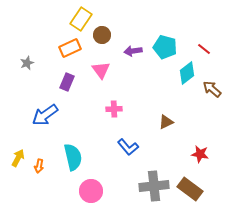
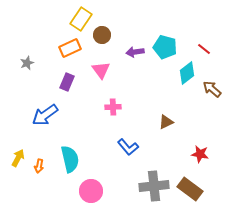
purple arrow: moved 2 px right, 1 px down
pink cross: moved 1 px left, 2 px up
cyan semicircle: moved 3 px left, 2 px down
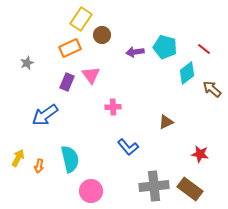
pink triangle: moved 10 px left, 5 px down
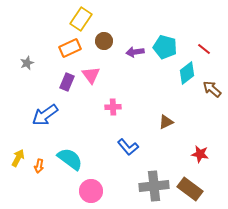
brown circle: moved 2 px right, 6 px down
cyan semicircle: rotated 40 degrees counterclockwise
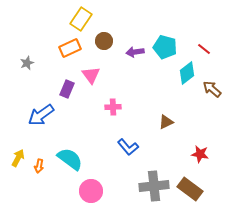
purple rectangle: moved 7 px down
blue arrow: moved 4 px left
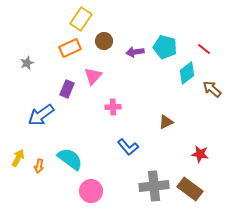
pink triangle: moved 2 px right, 1 px down; rotated 18 degrees clockwise
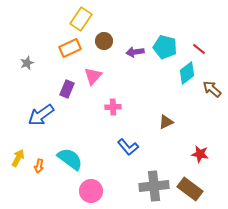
red line: moved 5 px left
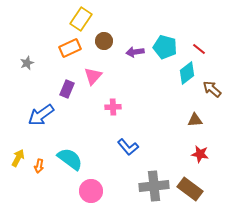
brown triangle: moved 29 px right, 2 px up; rotated 21 degrees clockwise
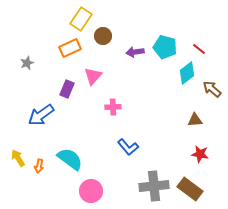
brown circle: moved 1 px left, 5 px up
yellow arrow: rotated 60 degrees counterclockwise
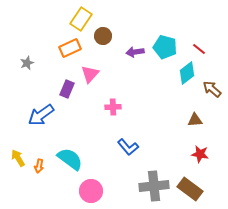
pink triangle: moved 3 px left, 2 px up
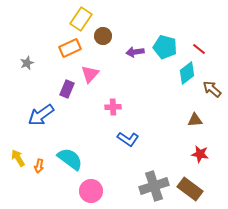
blue L-shape: moved 8 px up; rotated 15 degrees counterclockwise
gray cross: rotated 12 degrees counterclockwise
